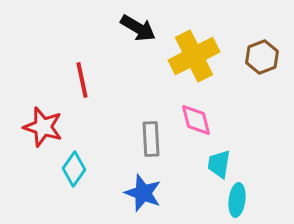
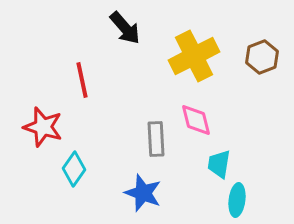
black arrow: moved 13 px left; rotated 18 degrees clockwise
gray rectangle: moved 5 px right
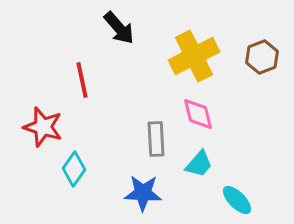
black arrow: moved 6 px left
pink diamond: moved 2 px right, 6 px up
cyan trapezoid: moved 20 px left; rotated 148 degrees counterclockwise
blue star: rotated 18 degrees counterclockwise
cyan ellipse: rotated 52 degrees counterclockwise
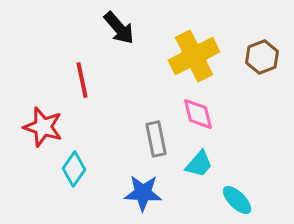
gray rectangle: rotated 8 degrees counterclockwise
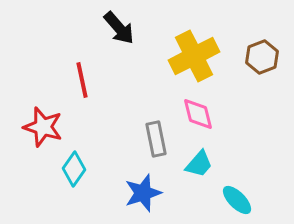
blue star: rotated 21 degrees counterclockwise
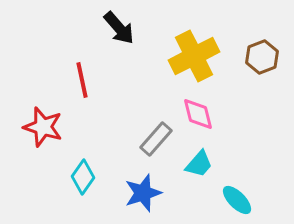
gray rectangle: rotated 52 degrees clockwise
cyan diamond: moved 9 px right, 8 px down
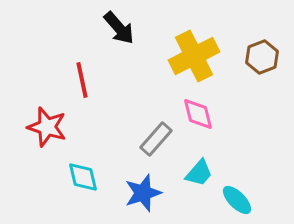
red star: moved 4 px right
cyan trapezoid: moved 9 px down
cyan diamond: rotated 48 degrees counterclockwise
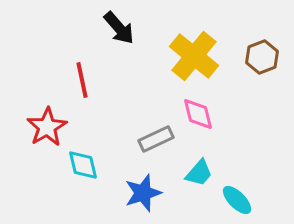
yellow cross: rotated 24 degrees counterclockwise
red star: rotated 24 degrees clockwise
gray rectangle: rotated 24 degrees clockwise
cyan diamond: moved 12 px up
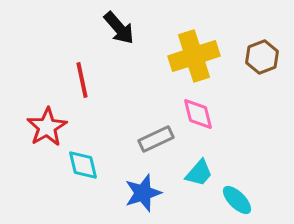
yellow cross: rotated 33 degrees clockwise
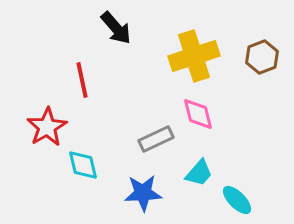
black arrow: moved 3 px left
blue star: rotated 15 degrees clockwise
